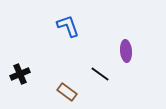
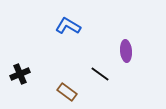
blue L-shape: rotated 40 degrees counterclockwise
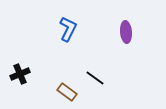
blue L-shape: moved 3 px down; rotated 85 degrees clockwise
purple ellipse: moved 19 px up
black line: moved 5 px left, 4 px down
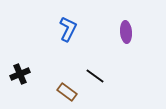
black line: moved 2 px up
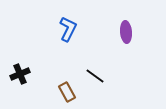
brown rectangle: rotated 24 degrees clockwise
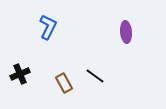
blue L-shape: moved 20 px left, 2 px up
brown rectangle: moved 3 px left, 9 px up
